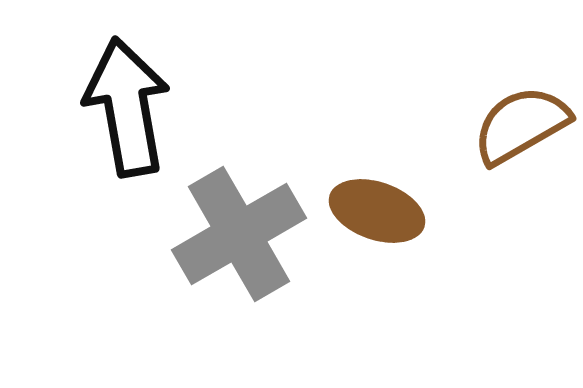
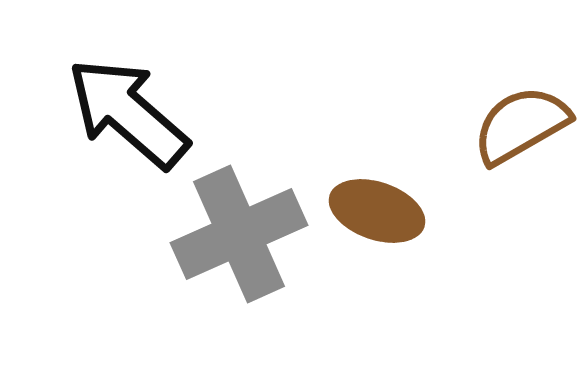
black arrow: moved 1 px right, 6 px down; rotated 39 degrees counterclockwise
gray cross: rotated 6 degrees clockwise
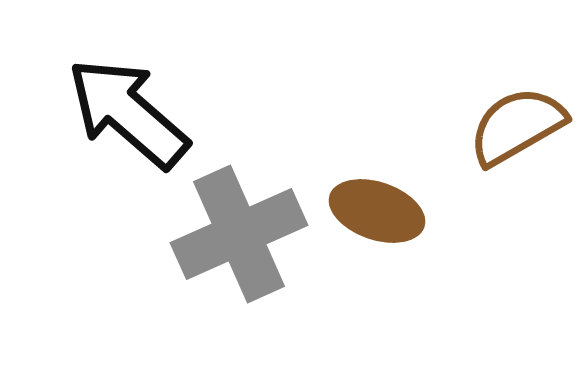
brown semicircle: moved 4 px left, 1 px down
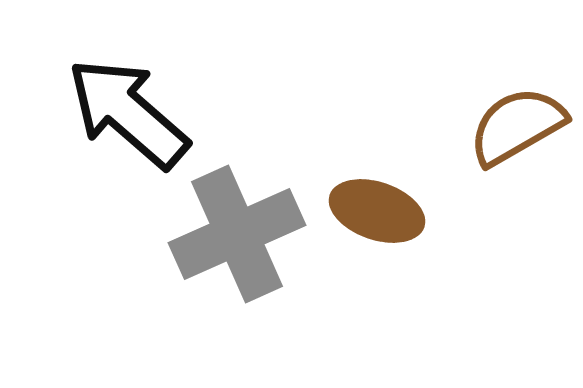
gray cross: moved 2 px left
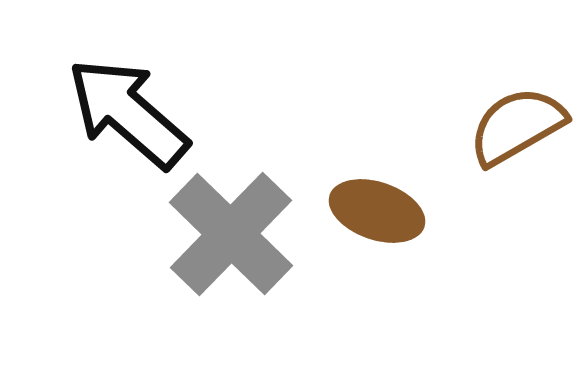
gray cross: moved 6 px left; rotated 22 degrees counterclockwise
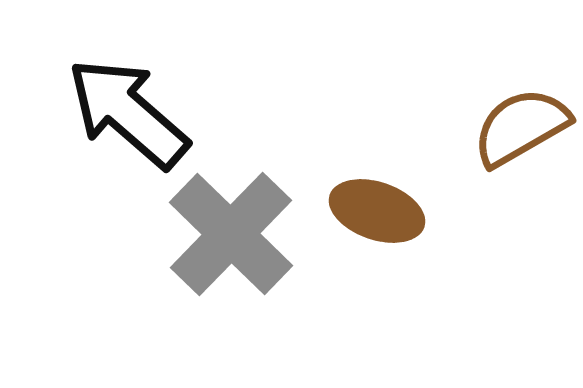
brown semicircle: moved 4 px right, 1 px down
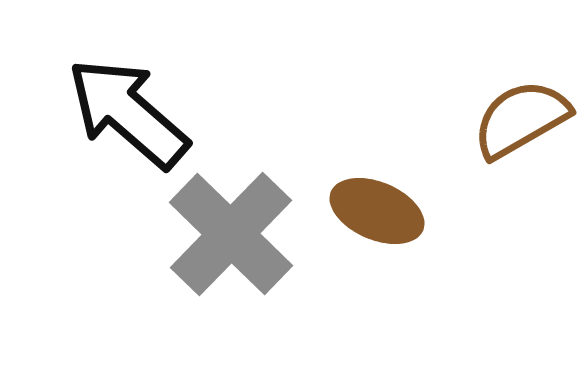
brown semicircle: moved 8 px up
brown ellipse: rotated 4 degrees clockwise
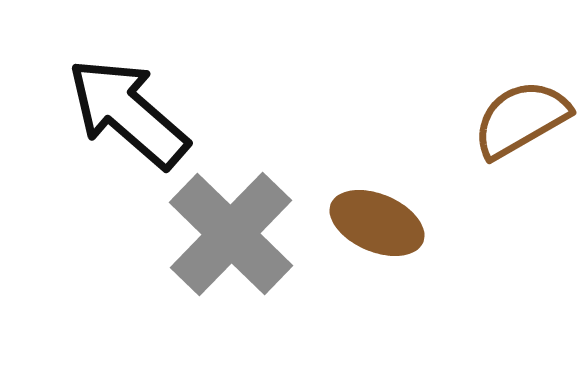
brown ellipse: moved 12 px down
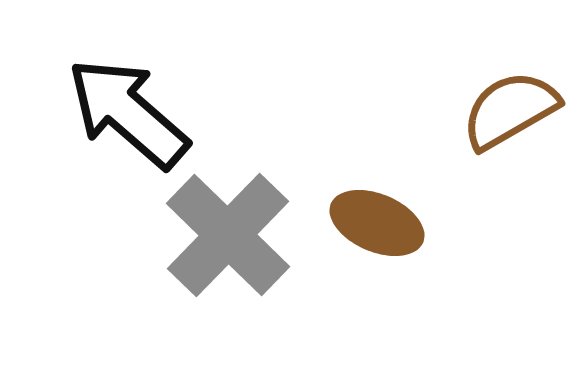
brown semicircle: moved 11 px left, 9 px up
gray cross: moved 3 px left, 1 px down
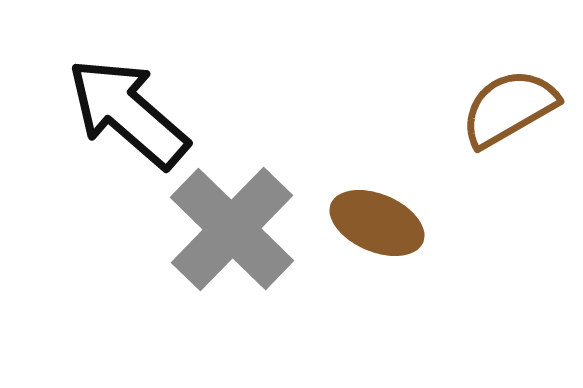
brown semicircle: moved 1 px left, 2 px up
gray cross: moved 4 px right, 6 px up
